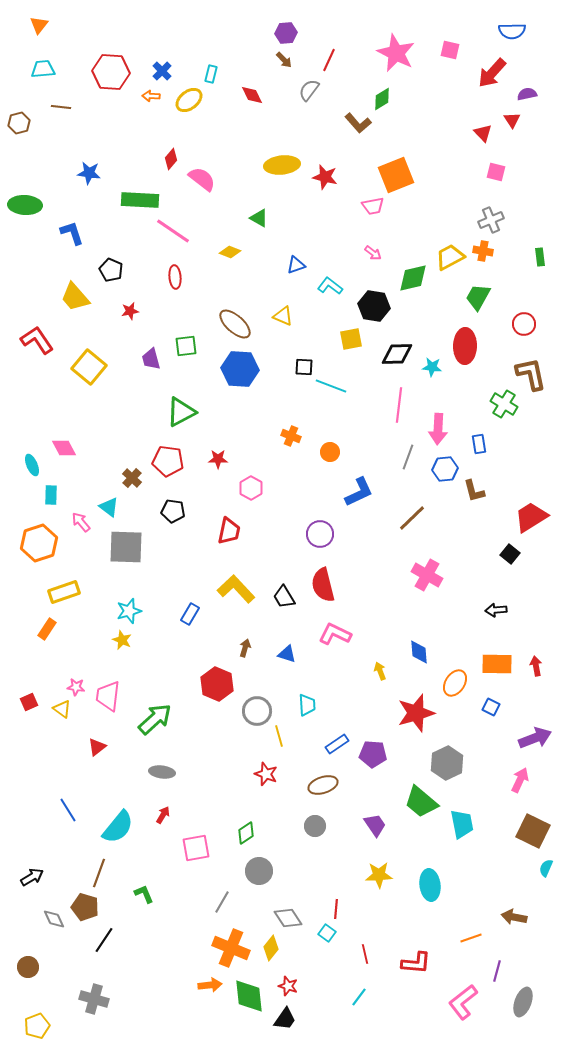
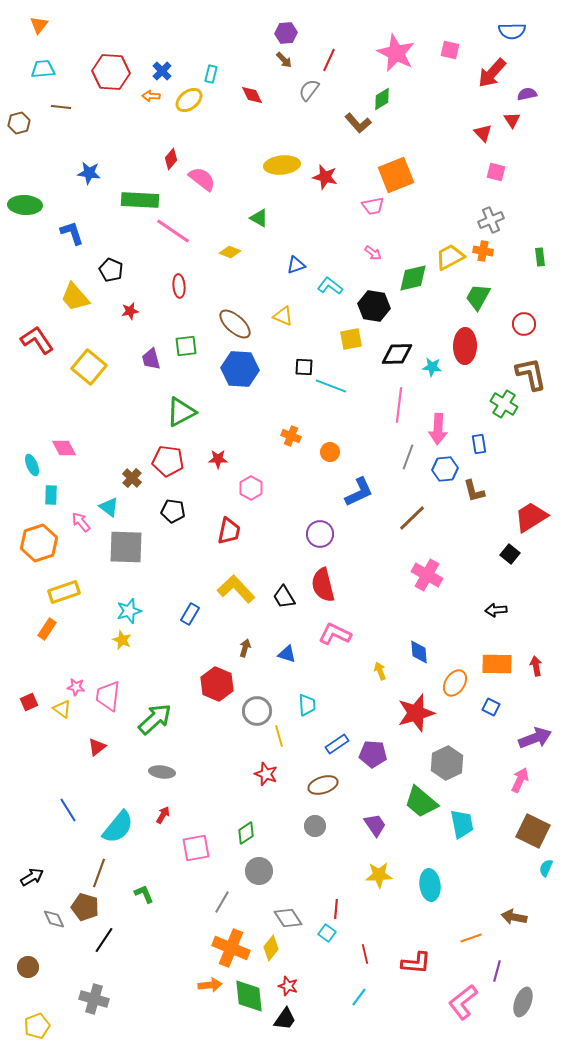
red ellipse at (175, 277): moved 4 px right, 9 px down
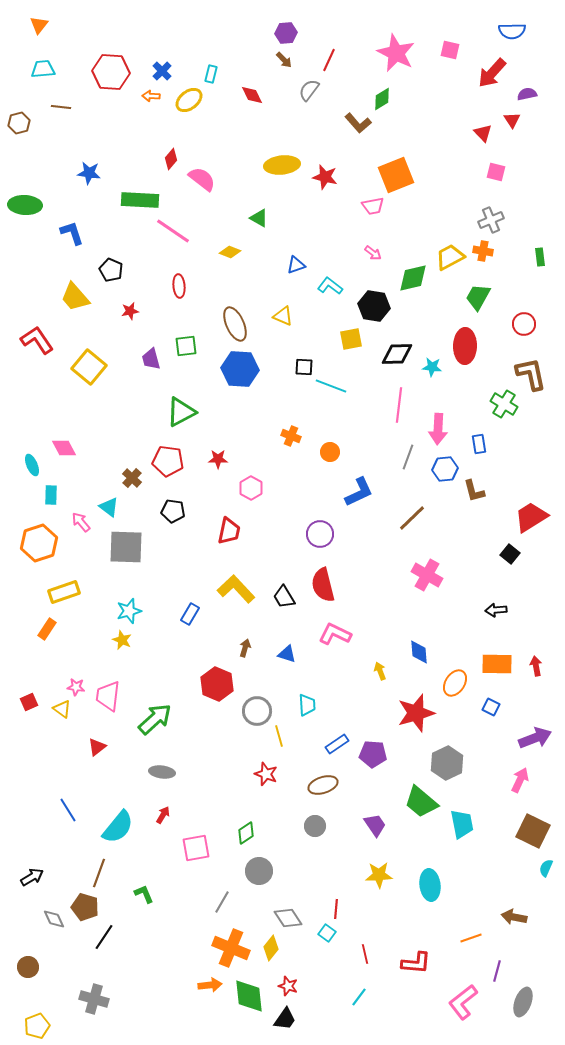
brown ellipse at (235, 324): rotated 24 degrees clockwise
black line at (104, 940): moved 3 px up
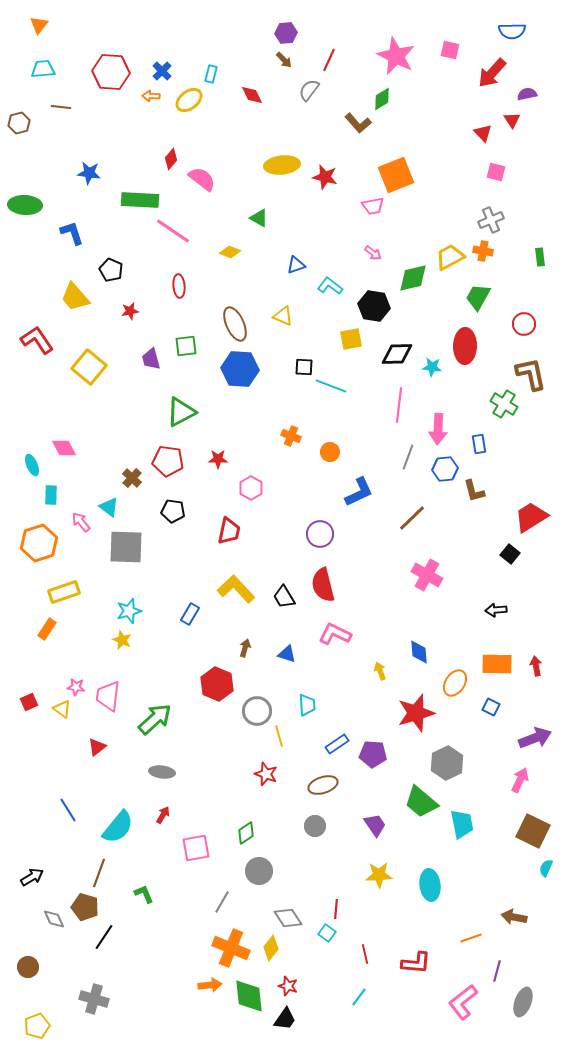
pink star at (396, 53): moved 3 px down
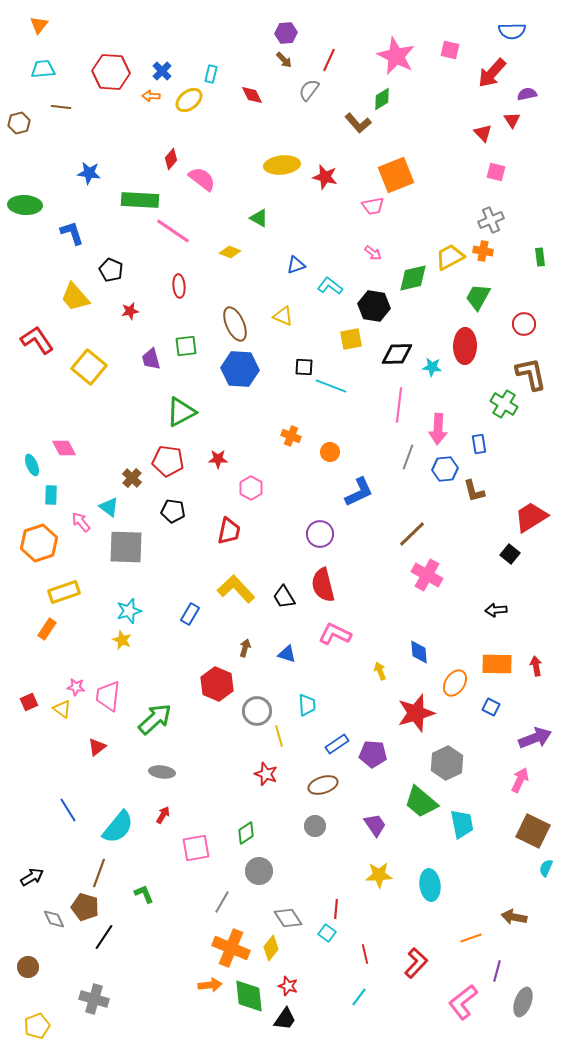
brown line at (412, 518): moved 16 px down
red L-shape at (416, 963): rotated 52 degrees counterclockwise
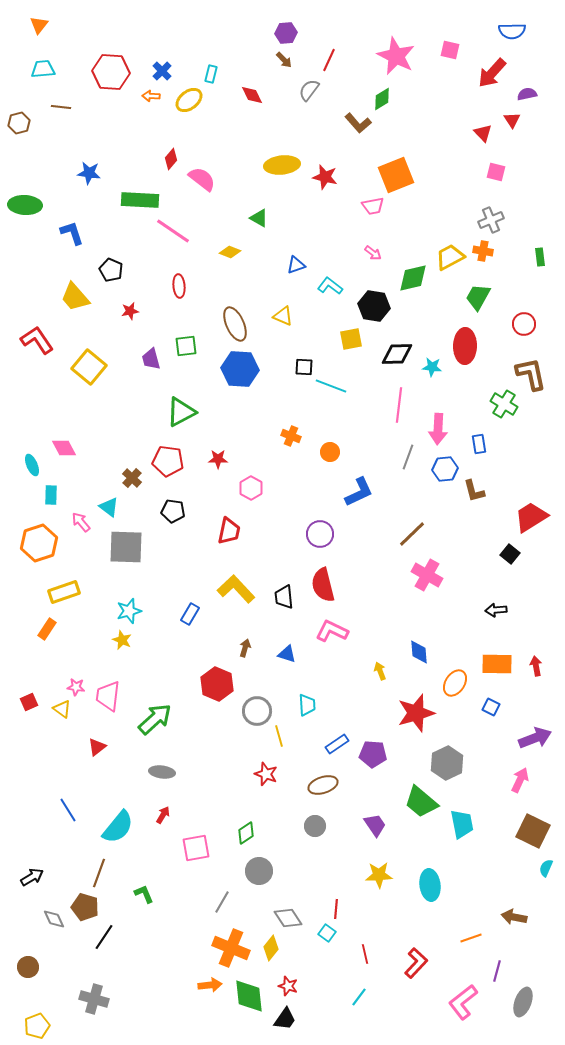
black trapezoid at (284, 597): rotated 25 degrees clockwise
pink L-shape at (335, 634): moved 3 px left, 3 px up
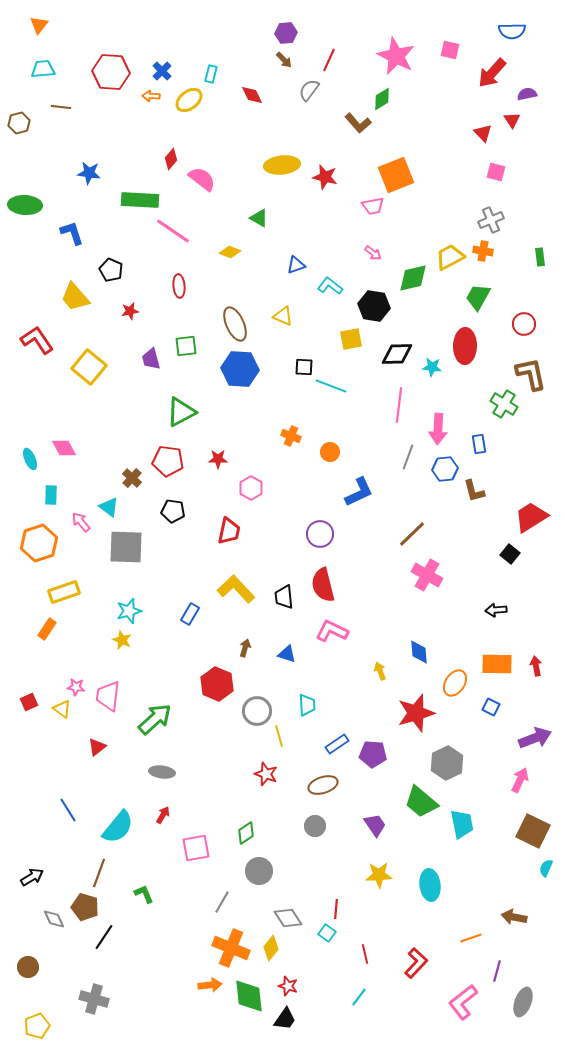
cyan ellipse at (32, 465): moved 2 px left, 6 px up
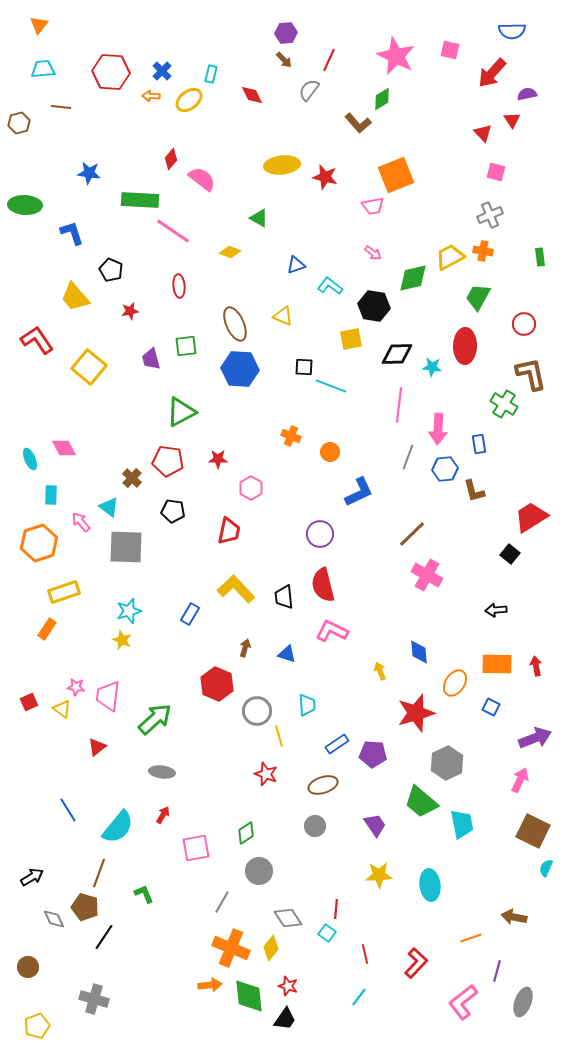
gray cross at (491, 220): moved 1 px left, 5 px up
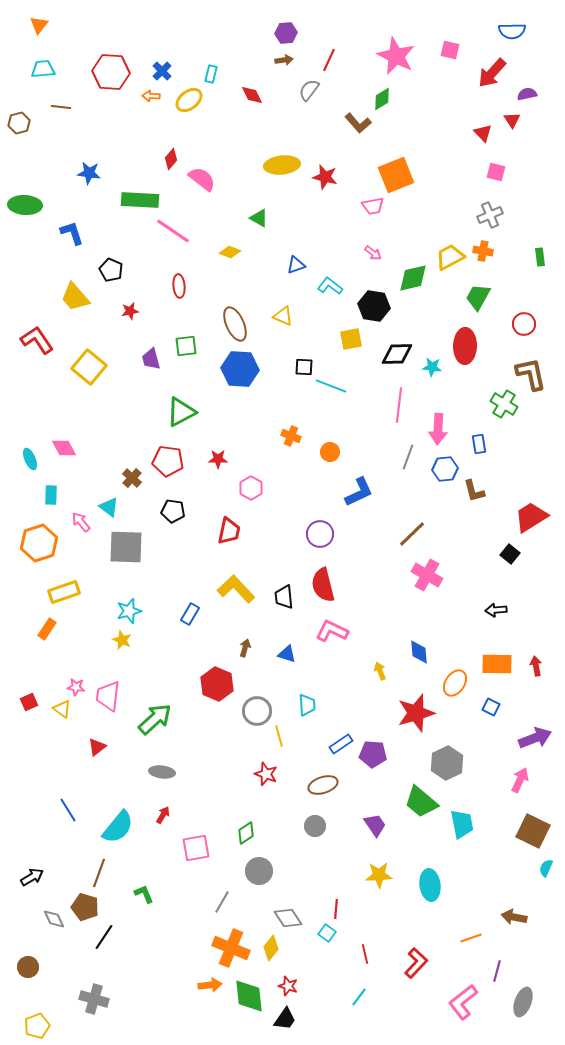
brown arrow at (284, 60): rotated 54 degrees counterclockwise
blue rectangle at (337, 744): moved 4 px right
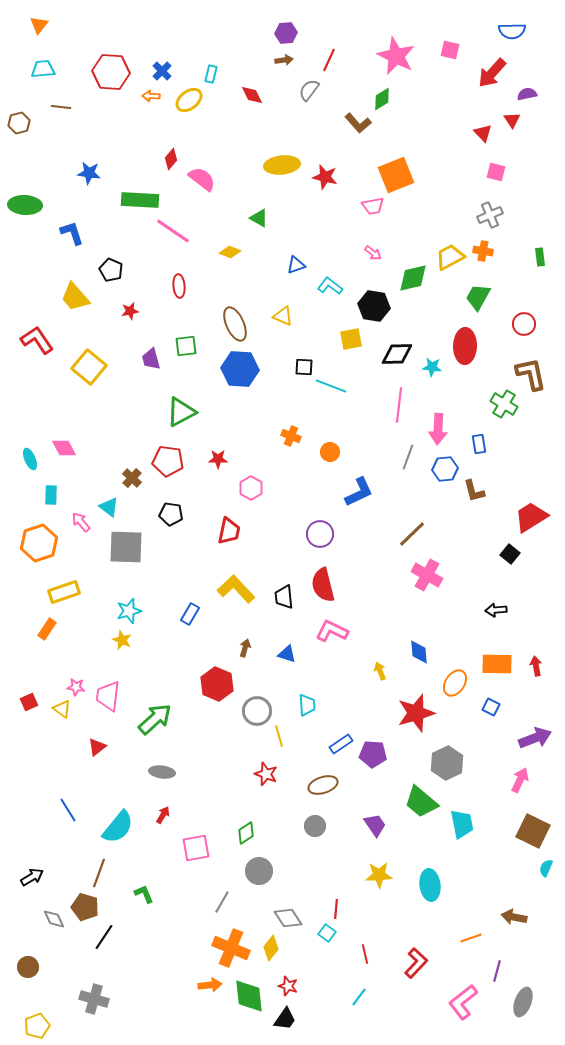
black pentagon at (173, 511): moved 2 px left, 3 px down
